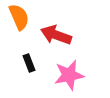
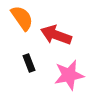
orange semicircle: moved 3 px right, 1 px down; rotated 12 degrees counterclockwise
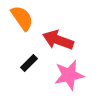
red arrow: moved 2 px right, 5 px down
black rectangle: rotated 66 degrees clockwise
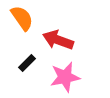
black rectangle: moved 2 px left
pink star: moved 4 px left, 2 px down
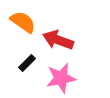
orange semicircle: moved 1 px right, 4 px down; rotated 20 degrees counterclockwise
pink star: moved 4 px left, 1 px down
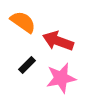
red arrow: moved 1 px down
black rectangle: moved 2 px down
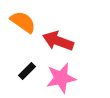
black rectangle: moved 6 px down
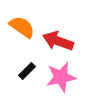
orange semicircle: moved 1 px left, 5 px down
pink star: moved 1 px up
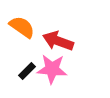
pink star: moved 9 px left, 8 px up; rotated 16 degrees clockwise
